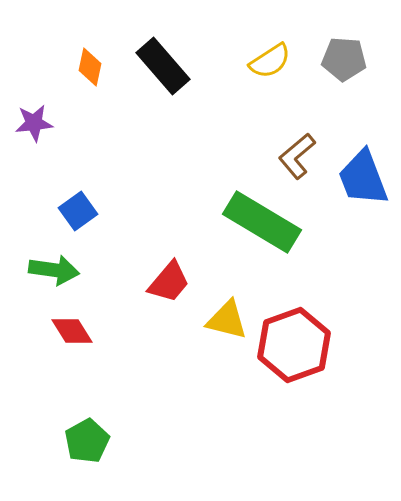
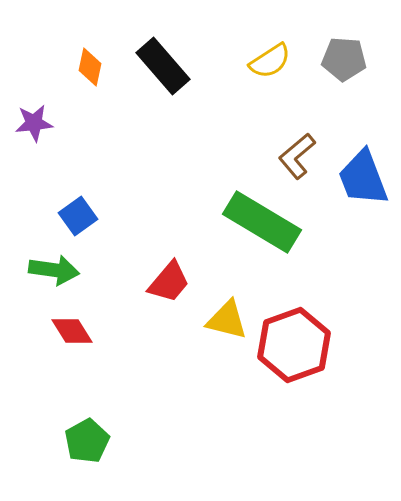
blue square: moved 5 px down
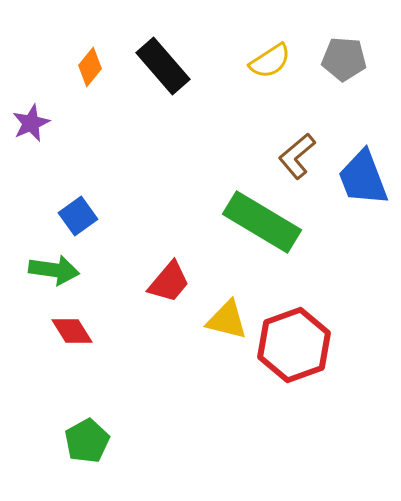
orange diamond: rotated 27 degrees clockwise
purple star: moved 3 px left; rotated 18 degrees counterclockwise
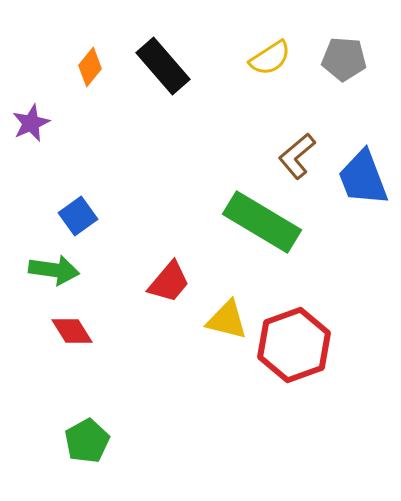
yellow semicircle: moved 3 px up
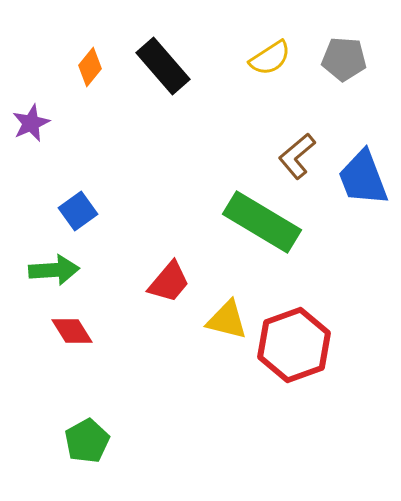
blue square: moved 5 px up
green arrow: rotated 12 degrees counterclockwise
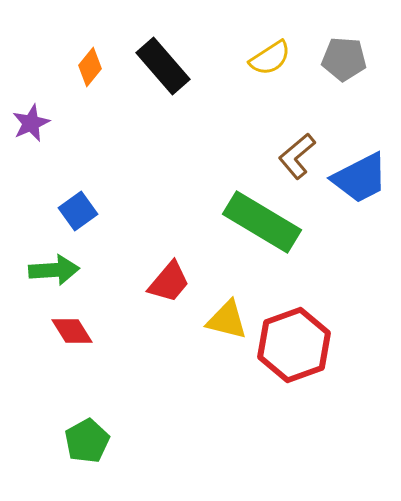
blue trapezoid: moved 3 px left; rotated 96 degrees counterclockwise
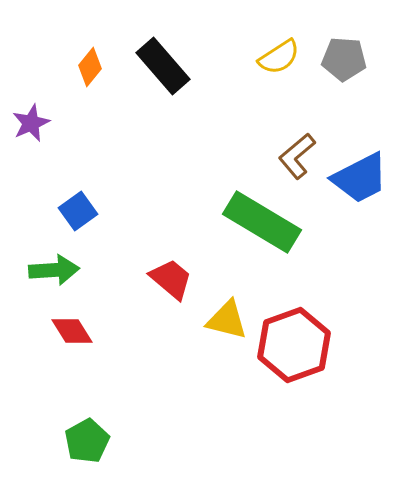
yellow semicircle: moved 9 px right, 1 px up
red trapezoid: moved 2 px right, 3 px up; rotated 90 degrees counterclockwise
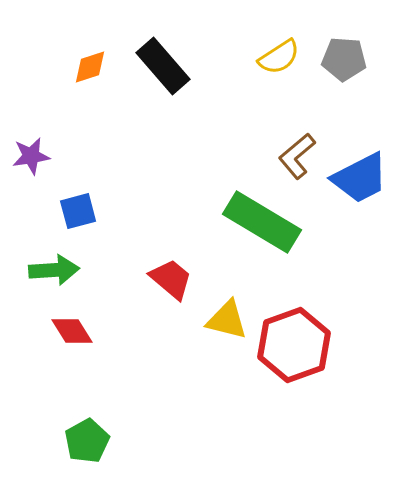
orange diamond: rotated 33 degrees clockwise
purple star: moved 33 px down; rotated 15 degrees clockwise
blue square: rotated 21 degrees clockwise
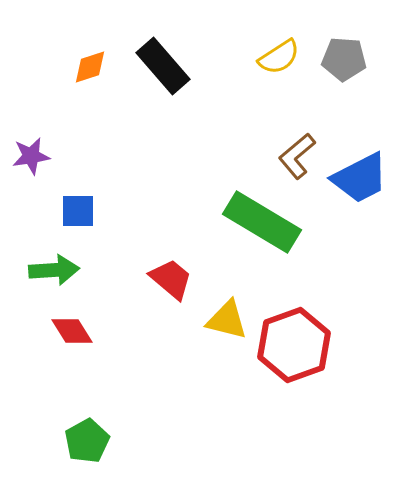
blue square: rotated 15 degrees clockwise
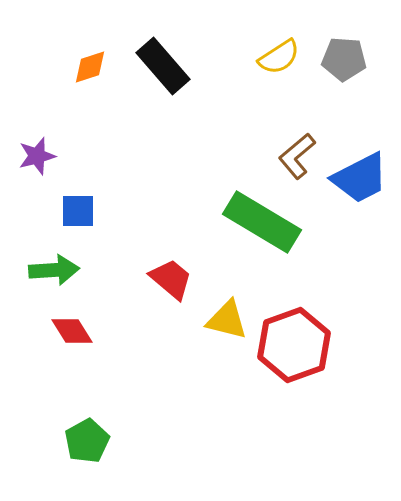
purple star: moved 6 px right; rotated 6 degrees counterclockwise
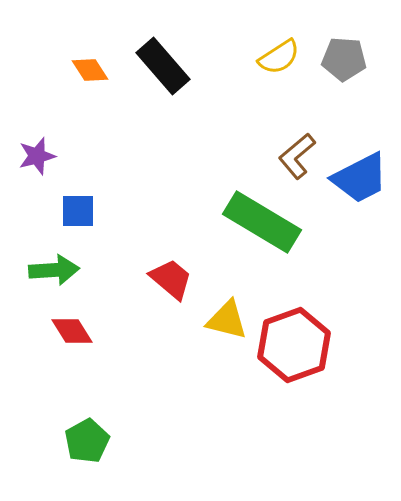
orange diamond: moved 3 px down; rotated 75 degrees clockwise
